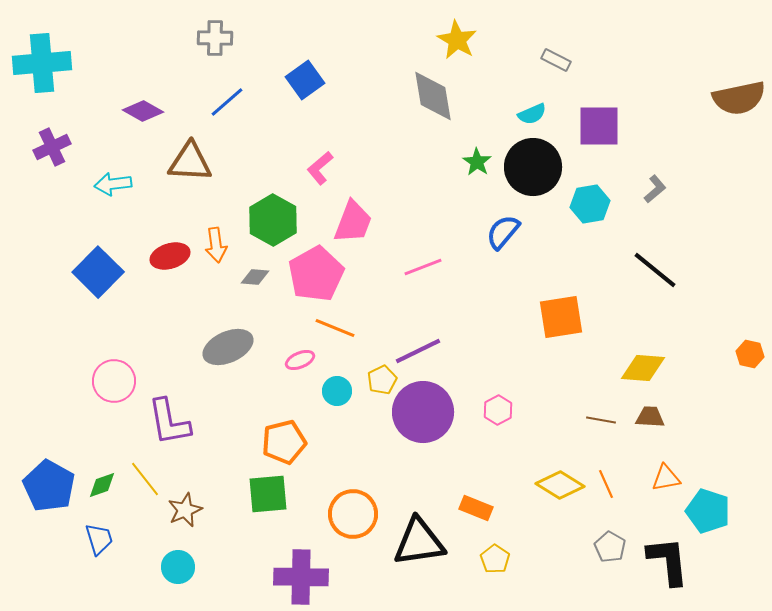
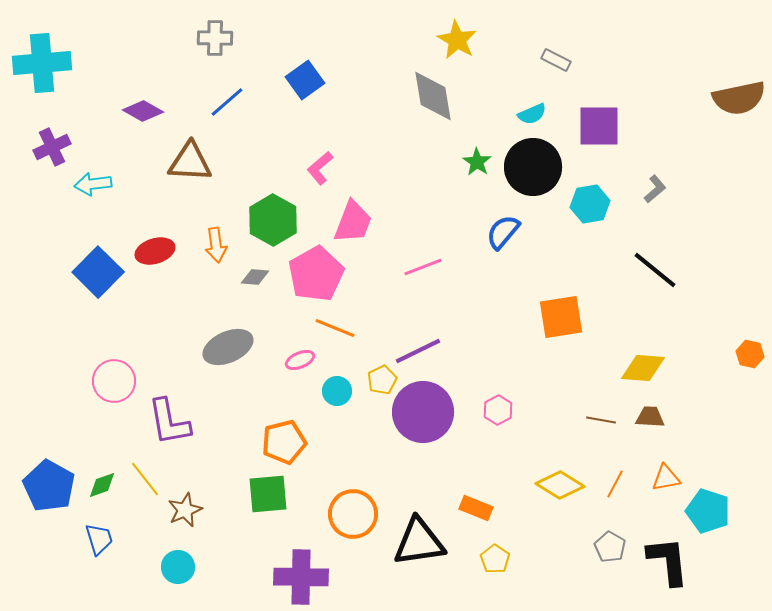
cyan arrow at (113, 184): moved 20 px left
red ellipse at (170, 256): moved 15 px left, 5 px up
orange line at (606, 484): moved 9 px right; rotated 52 degrees clockwise
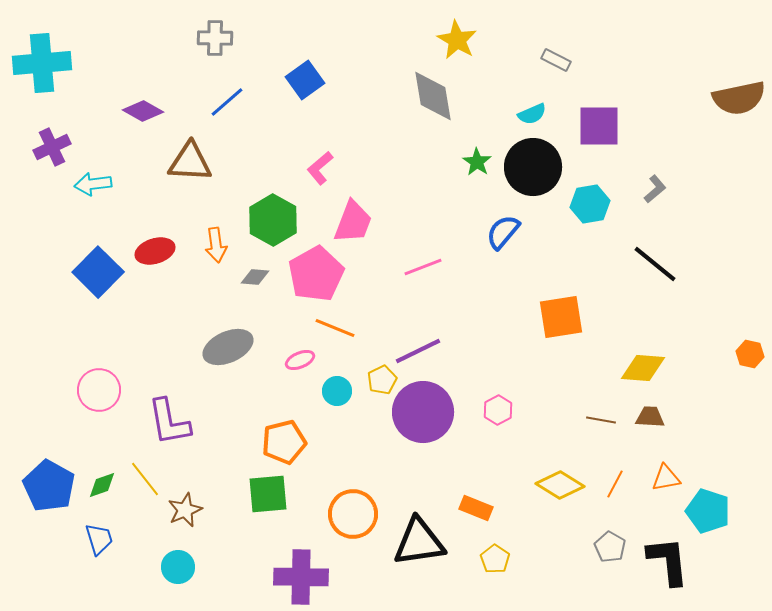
black line at (655, 270): moved 6 px up
pink circle at (114, 381): moved 15 px left, 9 px down
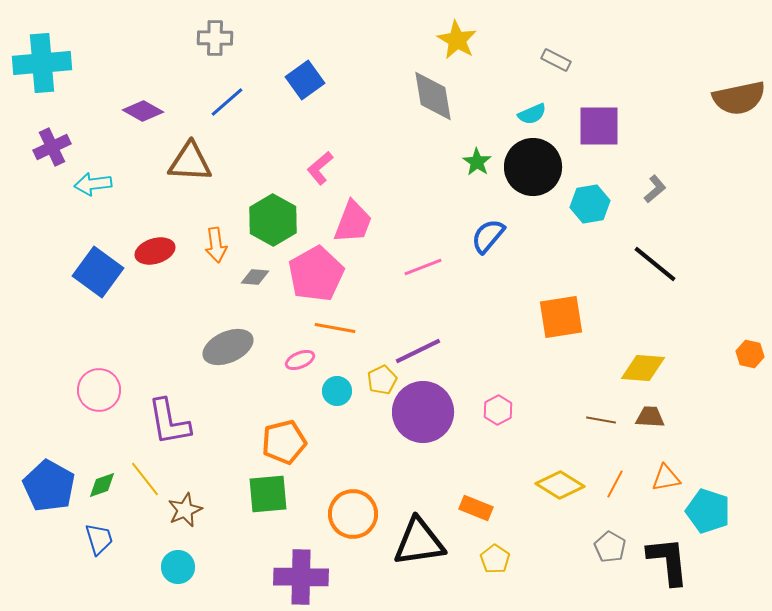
blue semicircle at (503, 232): moved 15 px left, 4 px down
blue square at (98, 272): rotated 9 degrees counterclockwise
orange line at (335, 328): rotated 12 degrees counterclockwise
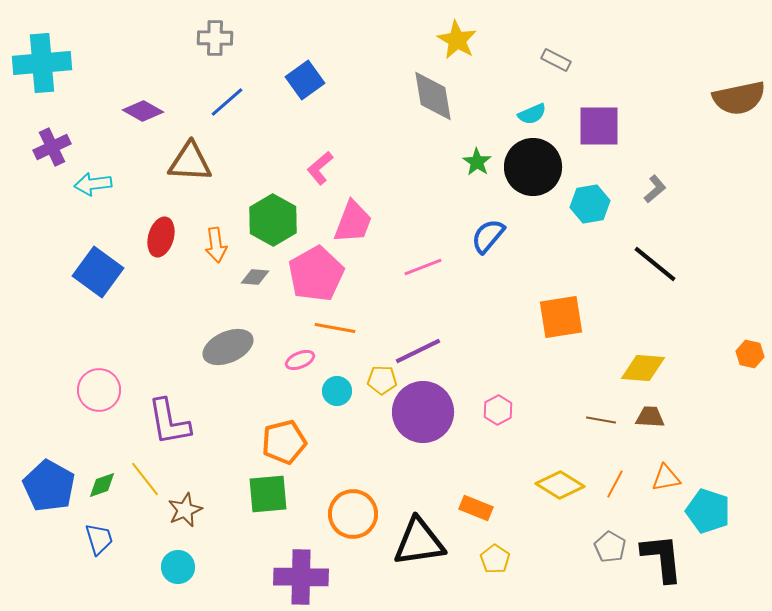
red ellipse at (155, 251): moved 6 px right, 14 px up; rotated 57 degrees counterclockwise
yellow pentagon at (382, 380): rotated 28 degrees clockwise
black L-shape at (668, 561): moved 6 px left, 3 px up
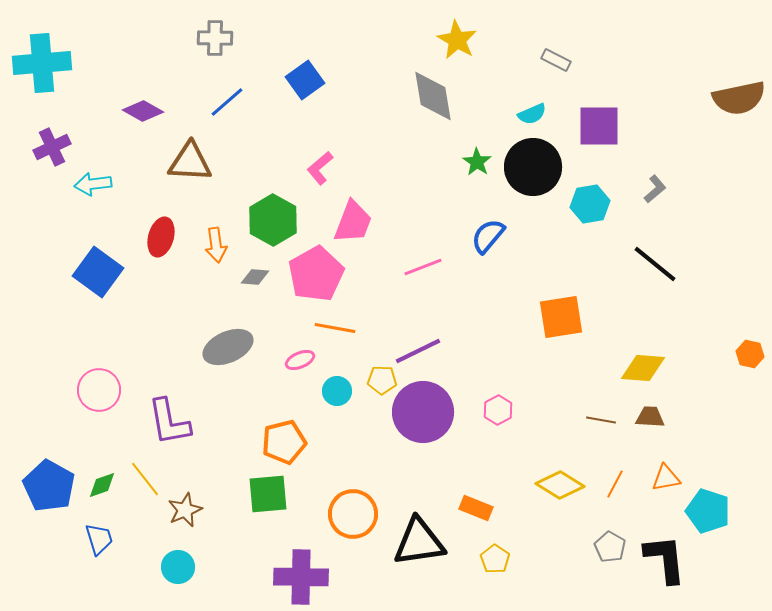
black L-shape at (662, 558): moved 3 px right, 1 px down
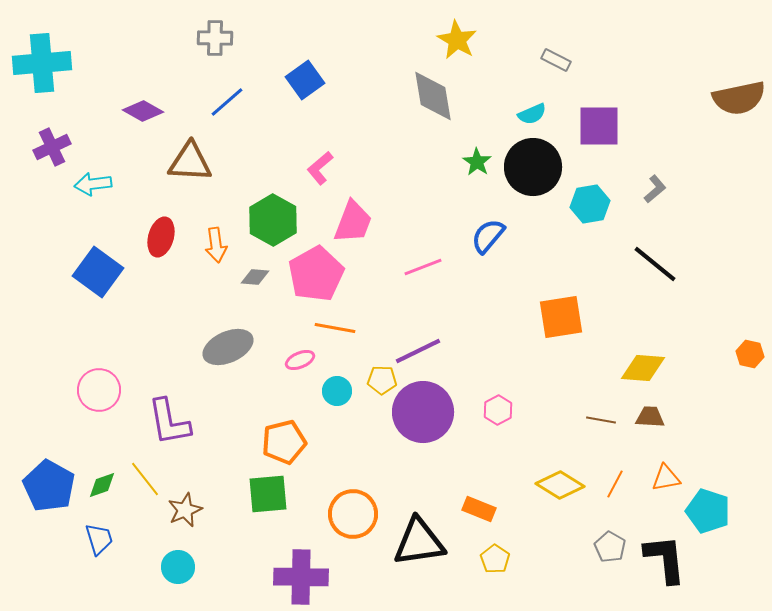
orange rectangle at (476, 508): moved 3 px right, 1 px down
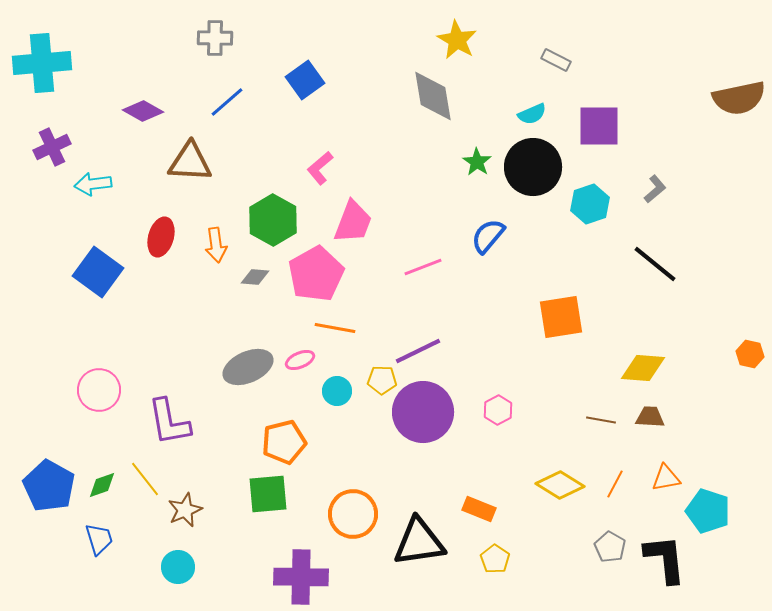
cyan hexagon at (590, 204): rotated 9 degrees counterclockwise
gray ellipse at (228, 347): moved 20 px right, 20 px down
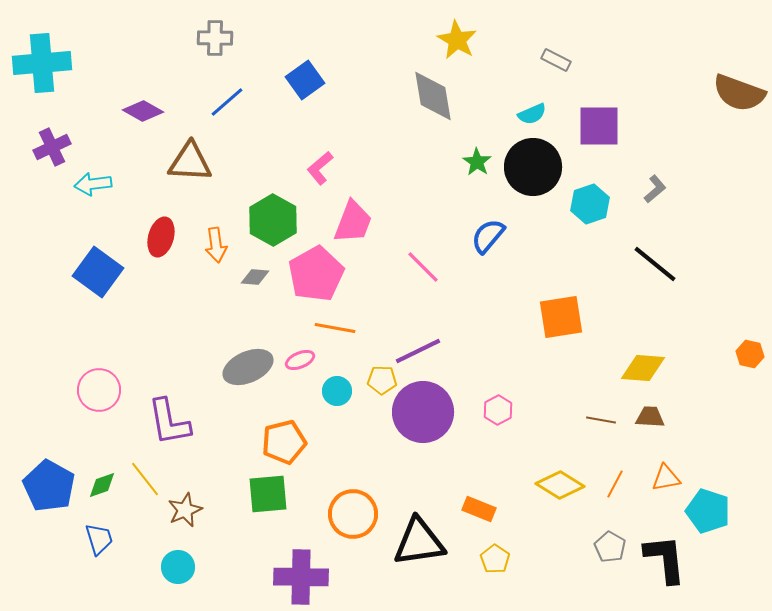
brown semicircle at (739, 98): moved 5 px up; rotated 32 degrees clockwise
pink line at (423, 267): rotated 66 degrees clockwise
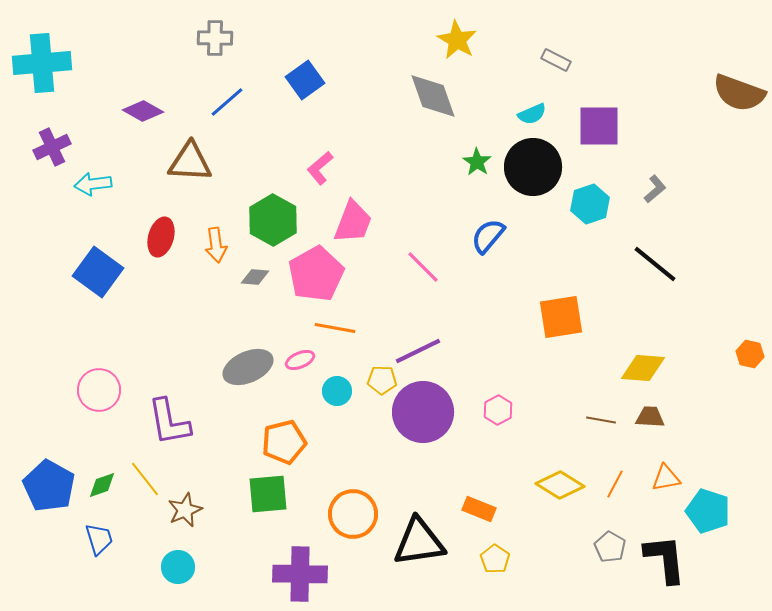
gray diamond at (433, 96): rotated 10 degrees counterclockwise
purple cross at (301, 577): moved 1 px left, 3 px up
